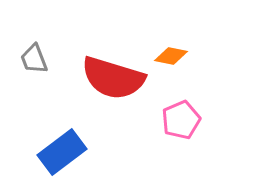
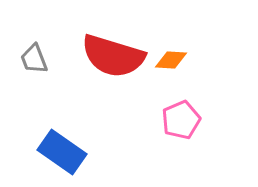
orange diamond: moved 4 px down; rotated 8 degrees counterclockwise
red semicircle: moved 22 px up
blue rectangle: rotated 72 degrees clockwise
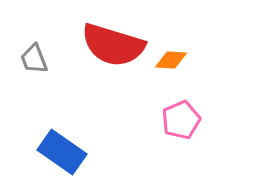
red semicircle: moved 11 px up
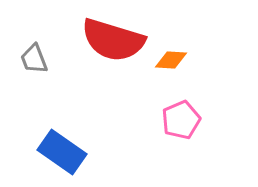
red semicircle: moved 5 px up
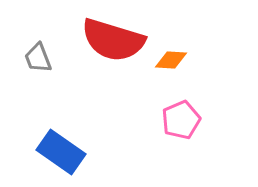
gray trapezoid: moved 4 px right, 1 px up
blue rectangle: moved 1 px left
